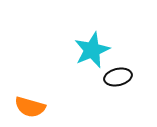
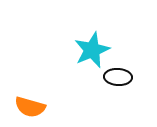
black ellipse: rotated 16 degrees clockwise
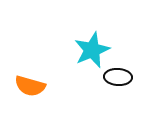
orange semicircle: moved 21 px up
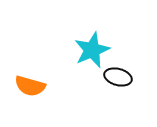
black ellipse: rotated 12 degrees clockwise
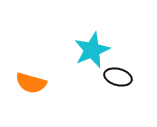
orange semicircle: moved 1 px right, 3 px up
